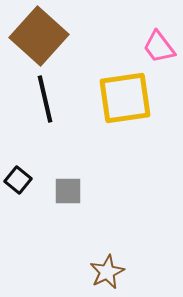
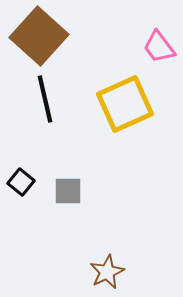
yellow square: moved 6 px down; rotated 16 degrees counterclockwise
black square: moved 3 px right, 2 px down
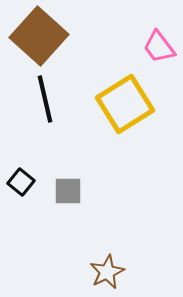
yellow square: rotated 8 degrees counterclockwise
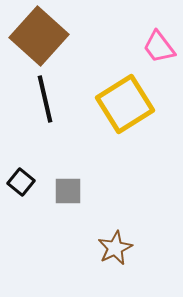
brown star: moved 8 px right, 24 px up
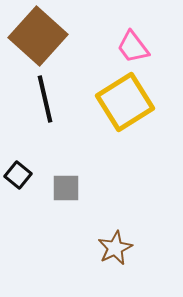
brown square: moved 1 px left
pink trapezoid: moved 26 px left
yellow square: moved 2 px up
black square: moved 3 px left, 7 px up
gray square: moved 2 px left, 3 px up
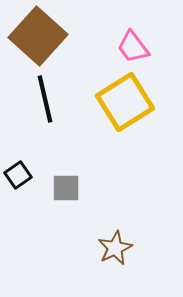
black square: rotated 16 degrees clockwise
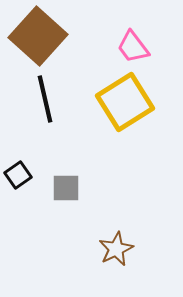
brown star: moved 1 px right, 1 px down
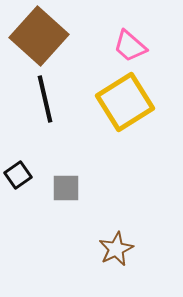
brown square: moved 1 px right
pink trapezoid: moved 3 px left, 1 px up; rotated 12 degrees counterclockwise
